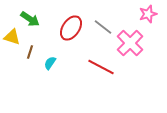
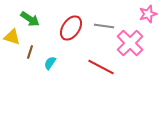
gray line: moved 1 px right, 1 px up; rotated 30 degrees counterclockwise
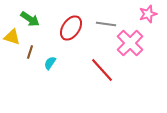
gray line: moved 2 px right, 2 px up
red line: moved 1 px right, 3 px down; rotated 20 degrees clockwise
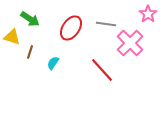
pink star: rotated 18 degrees counterclockwise
cyan semicircle: moved 3 px right
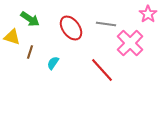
red ellipse: rotated 70 degrees counterclockwise
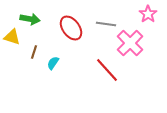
green arrow: rotated 24 degrees counterclockwise
brown line: moved 4 px right
red line: moved 5 px right
